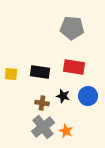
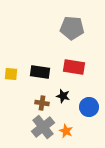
blue circle: moved 1 px right, 11 px down
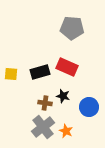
red rectangle: moved 7 px left; rotated 15 degrees clockwise
black rectangle: rotated 24 degrees counterclockwise
brown cross: moved 3 px right
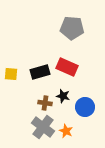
blue circle: moved 4 px left
gray cross: rotated 15 degrees counterclockwise
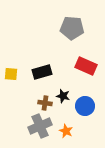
red rectangle: moved 19 px right, 1 px up
black rectangle: moved 2 px right
blue circle: moved 1 px up
gray cross: moved 3 px left, 1 px up; rotated 30 degrees clockwise
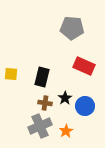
red rectangle: moved 2 px left
black rectangle: moved 5 px down; rotated 60 degrees counterclockwise
black star: moved 2 px right, 2 px down; rotated 24 degrees clockwise
orange star: rotated 16 degrees clockwise
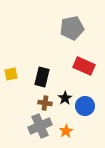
gray pentagon: rotated 15 degrees counterclockwise
yellow square: rotated 16 degrees counterclockwise
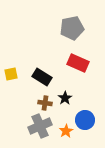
red rectangle: moved 6 px left, 3 px up
black rectangle: rotated 72 degrees counterclockwise
blue circle: moved 14 px down
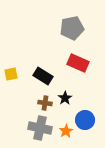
black rectangle: moved 1 px right, 1 px up
gray cross: moved 2 px down; rotated 35 degrees clockwise
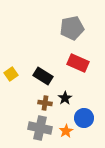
yellow square: rotated 24 degrees counterclockwise
blue circle: moved 1 px left, 2 px up
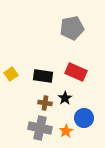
red rectangle: moved 2 px left, 9 px down
black rectangle: rotated 24 degrees counterclockwise
